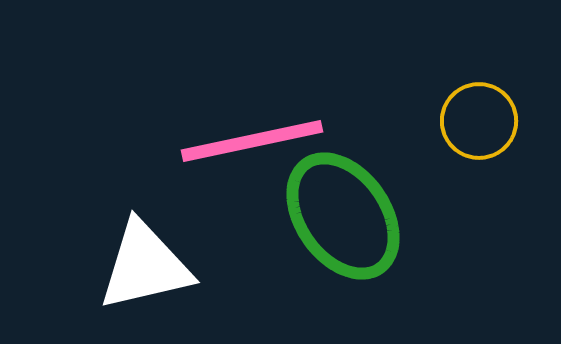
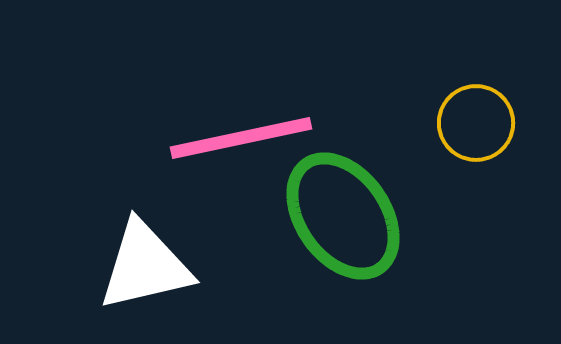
yellow circle: moved 3 px left, 2 px down
pink line: moved 11 px left, 3 px up
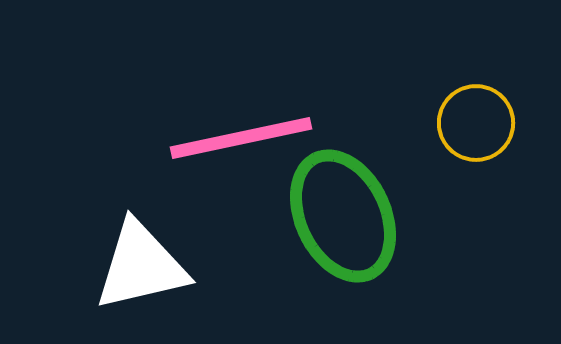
green ellipse: rotated 10 degrees clockwise
white triangle: moved 4 px left
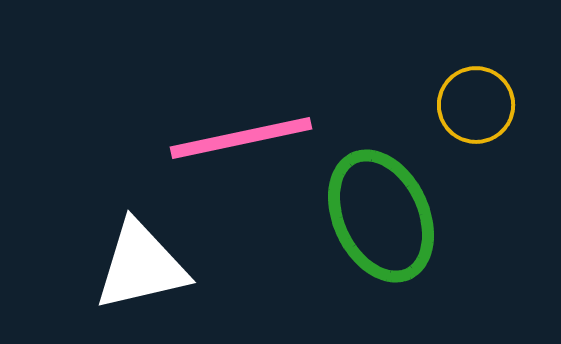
yellow circle: moved 18 px up
green ellipse: moved 38 px right
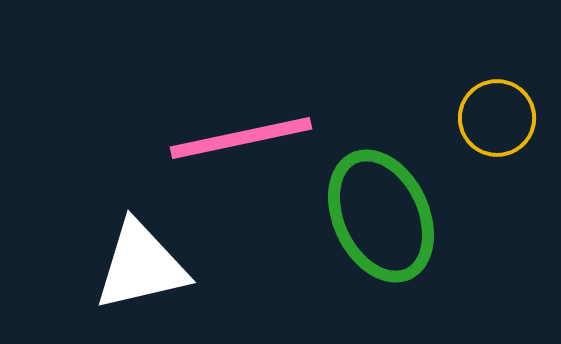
yellow circle: moved 21 px right, 13 px down
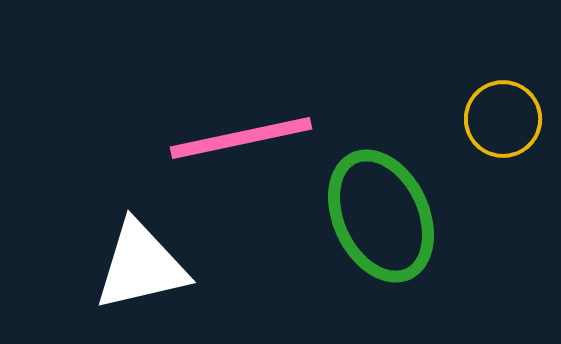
yellow circle: moved 6 px right, 1 px down
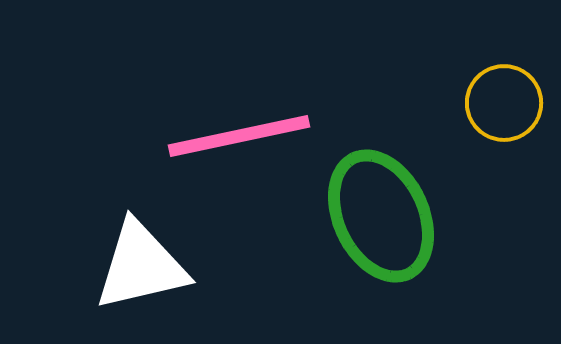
yellow circle: moved 1 px right, 16 px up
pink line: moved 2 px left, 2 px up
